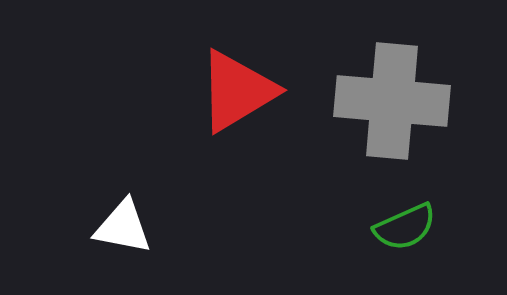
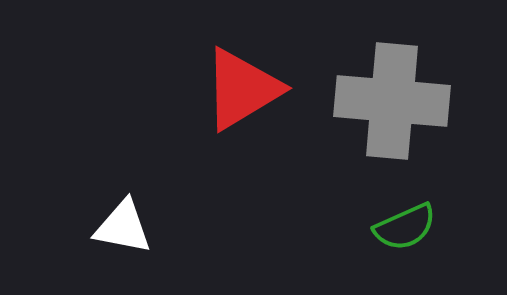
red triangle: moved 5 px right, 2 px up
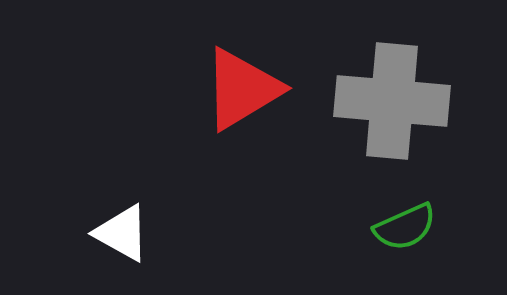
white triangle: moved 1 px left, 6 px down; rotated 18 degrees clockwise
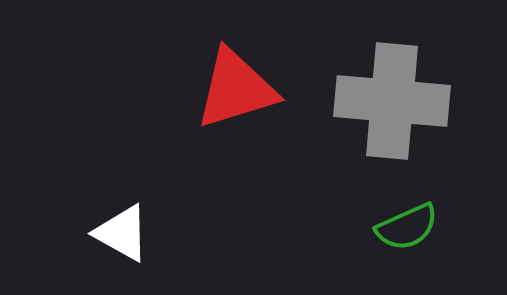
red triangle: moved 6 px left; rotated 14 degrees clockwise
green semicircle: moved 2 px right
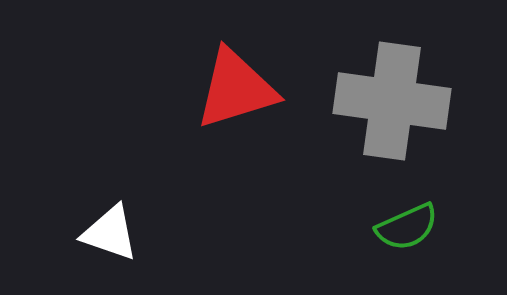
gray cross: rotated 3 degrees clockwise
white triangle: moved 12 px left; rotated 10 degrees counterclockwise
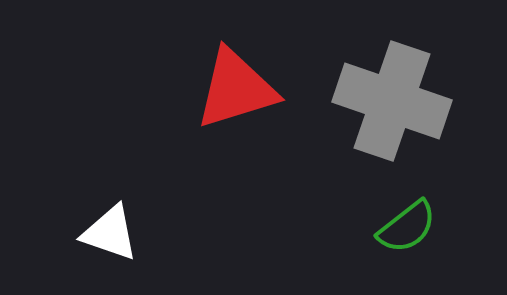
gray cross: rotated 11 degrees clockwise
green semicircle: rotated 14 degrees counterclockwise
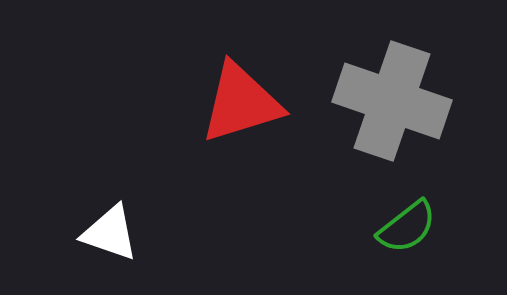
red triangle: moved 5 px right, 14 px down
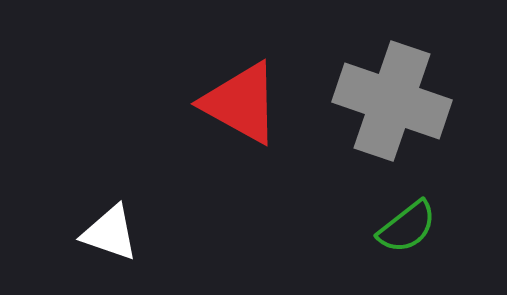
red triangle: rotated 46 degrees clockwise
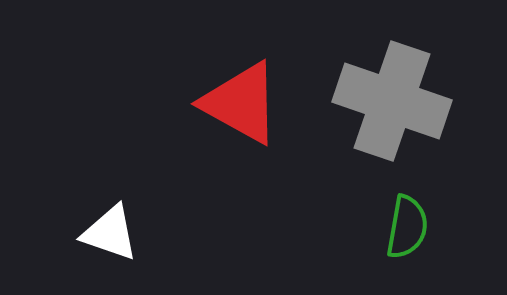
green semicircle: rotated 42 degrees counterclockwise
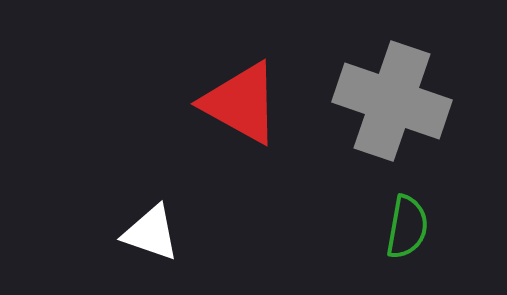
white triangle: moved 41 px right
